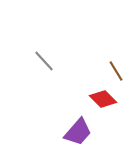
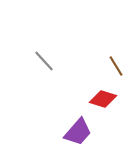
brown line: moved 5 px up
red diamond: rotated 28 degrees counterclockwise
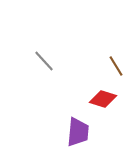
purple trapezoid: rotated 36 degrees counterclockwise
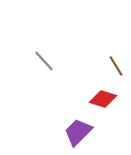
purple trapezoid: rotated 140 degrees counterclockwise
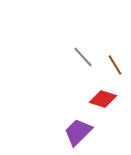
gray line: moved 39 px right, 4 px up
brown line: moved 1 px left, 1 px up
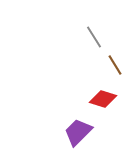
gray line: moved 11 px right, 20 px up; rotated 10 degrees clockwise
